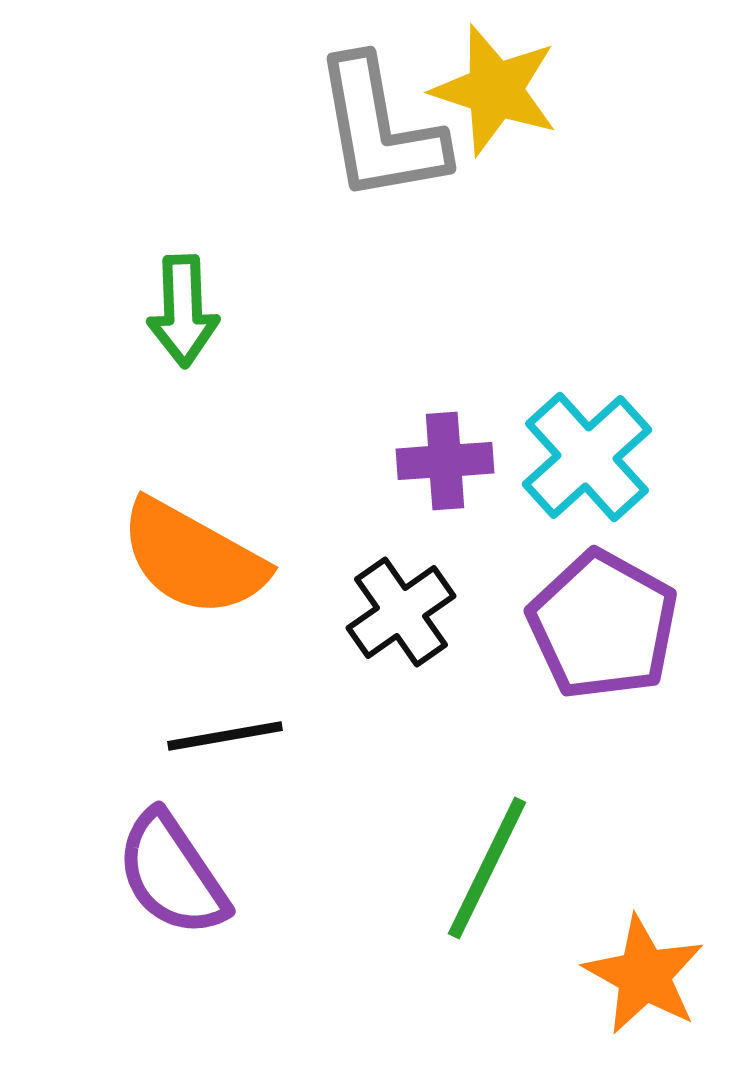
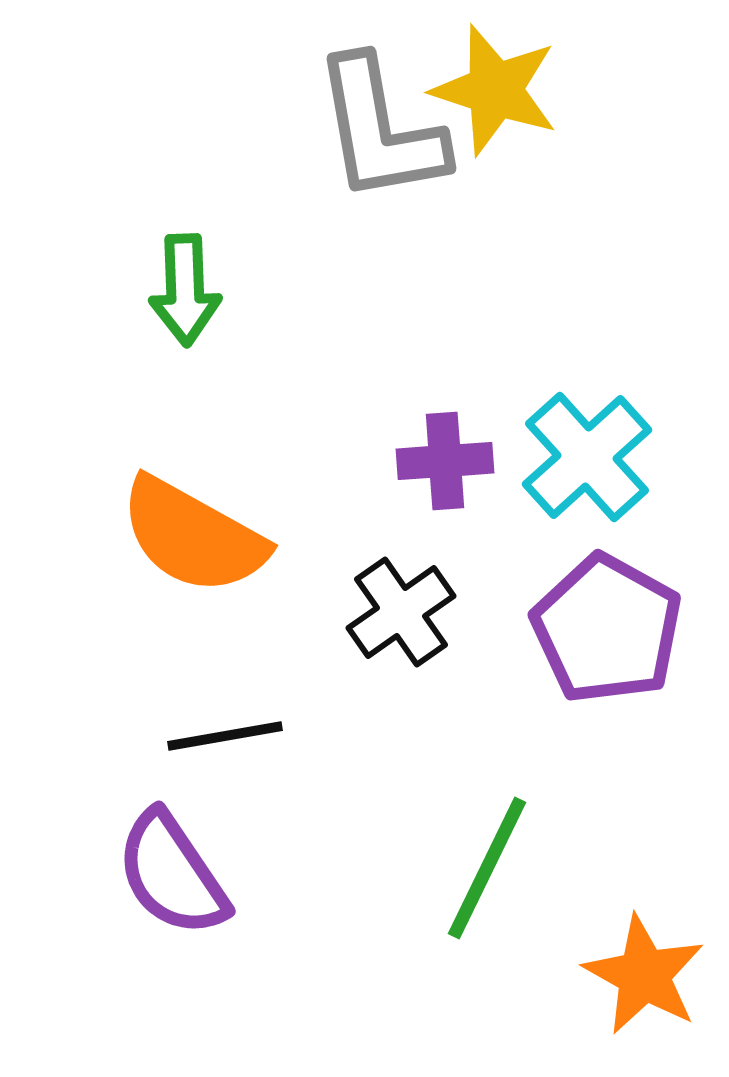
green arrow: moved 2 px right, 21 px up
orange semicircle: moved 22 px up
purple pentagon: moved 4 px right, 4 px down
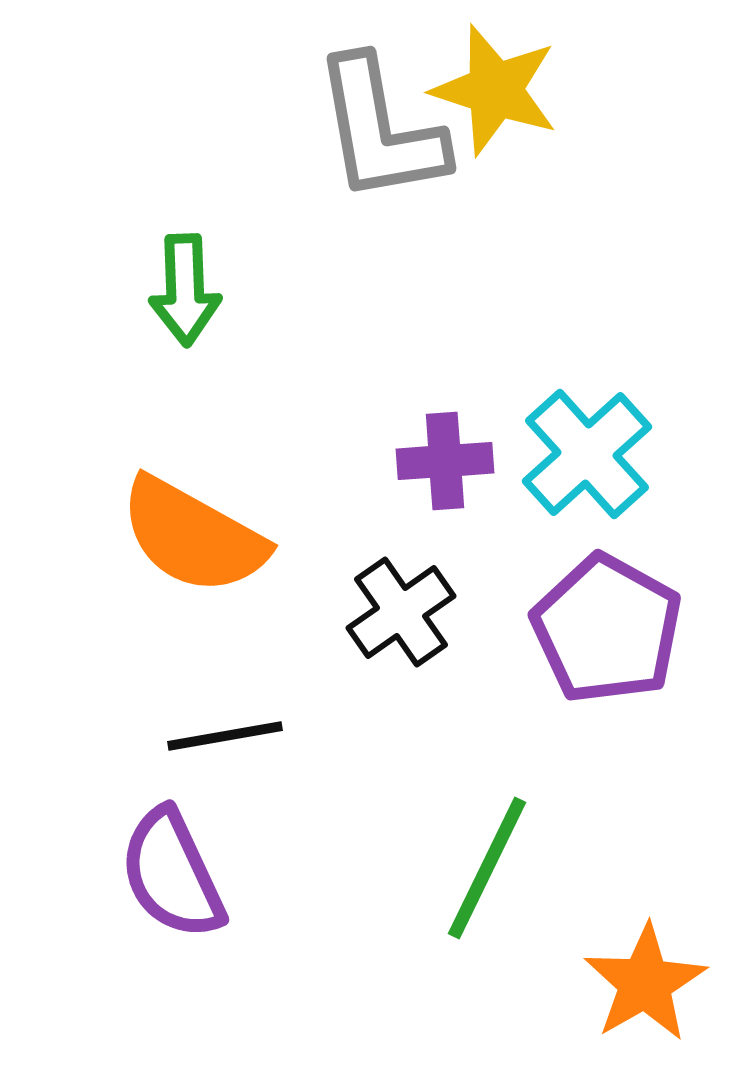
cyan cross: moved 3 px up
purple semicircle: rotated 9 degrees clockwise
orange star: moved 1 px right, 8 px down; rotated 13 degrees clockwise
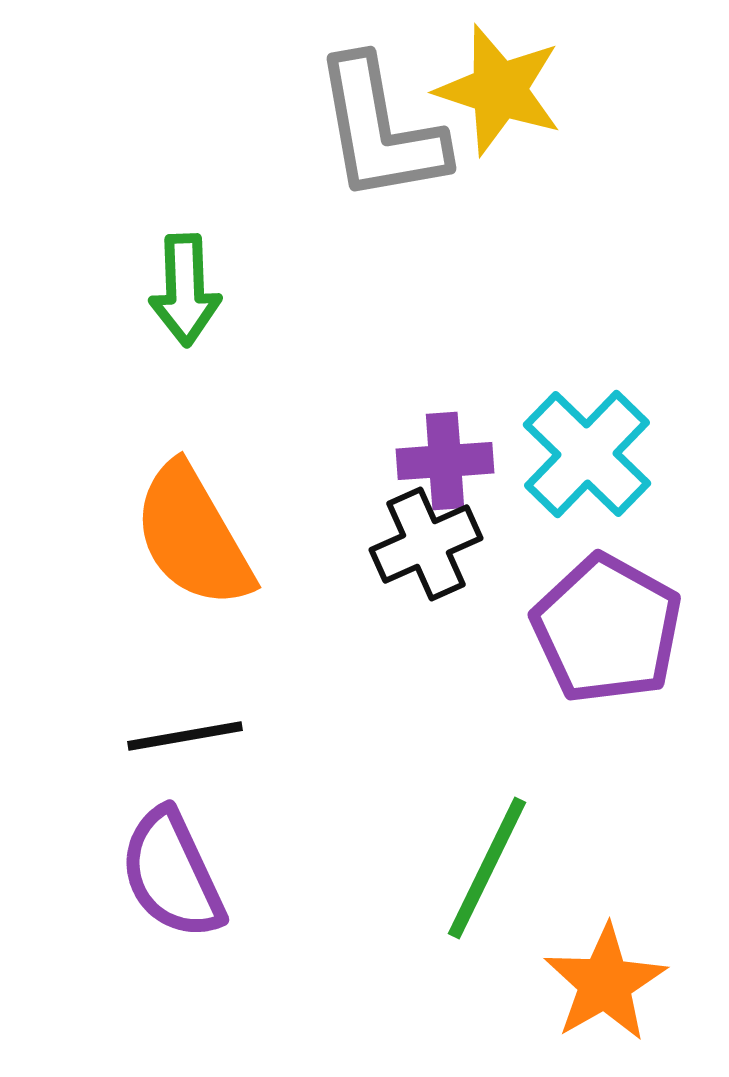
yellow star: moved 4 px right
cyan cross: rotated 4 degrees counterclockwise
orange semicircle: rotated 31 degrees clockwise
black cross: moved 25 px right, 68 px up; rotated 11 degrees clockwise
black line: moved 40 px left
orange star: moved 40 px left
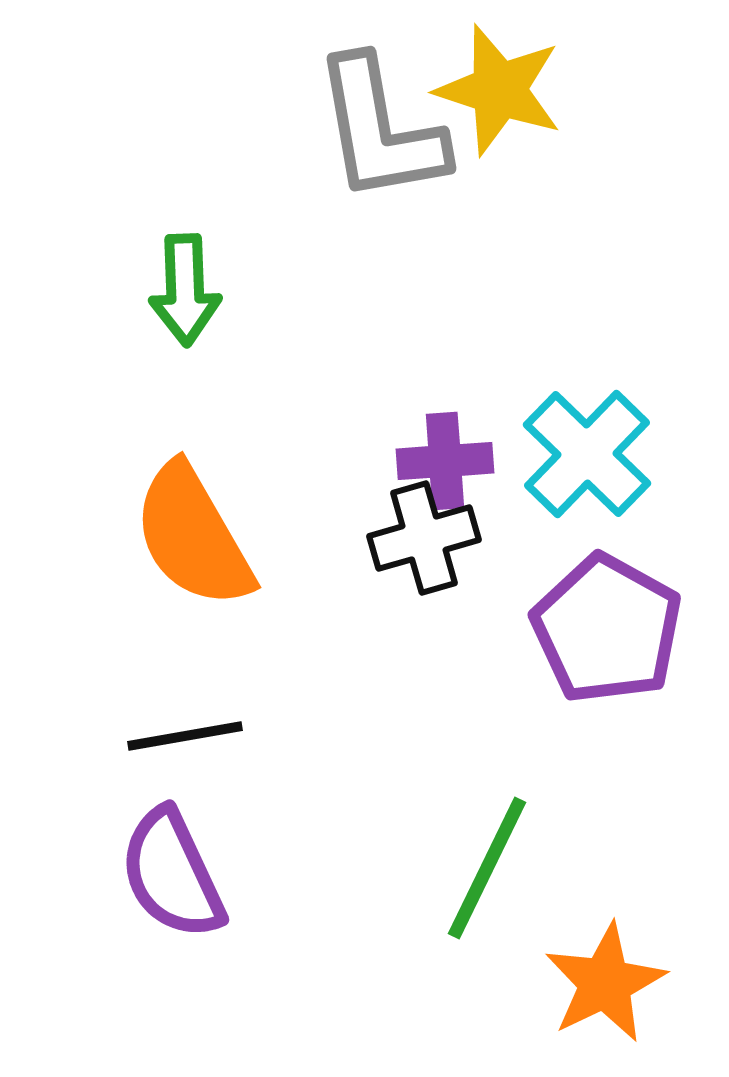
black cross: moved 2 px left, 6 px up; rotated 8 degrees clockwise
orange star: rotated 4 degrees clockwise
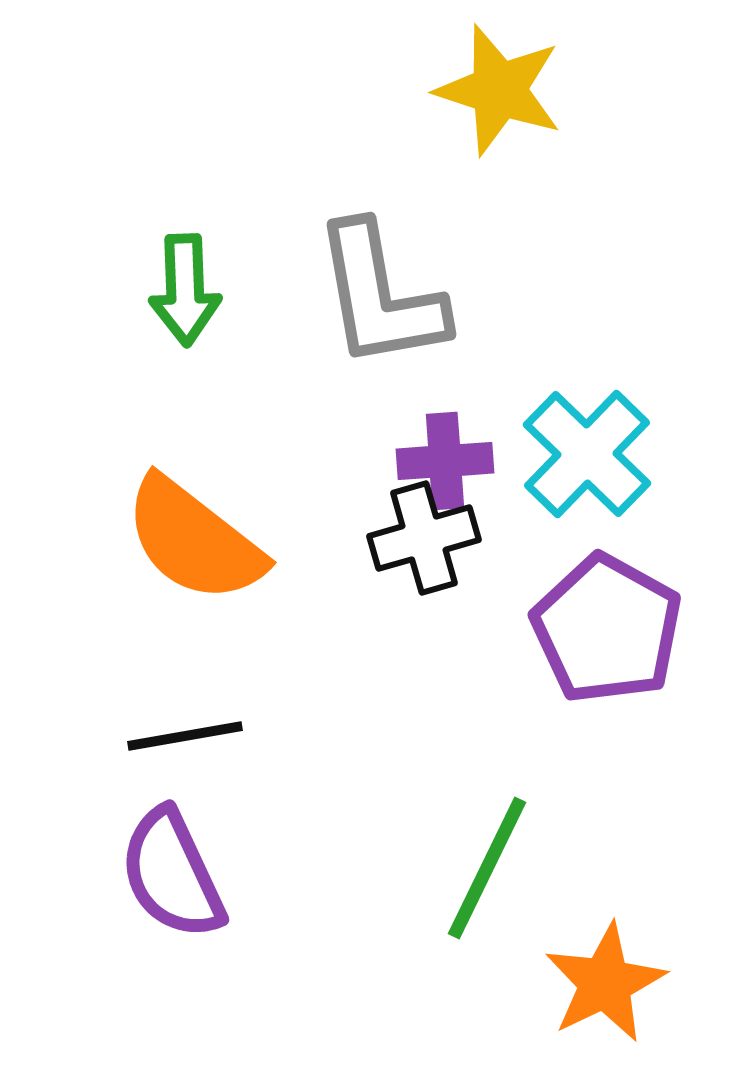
gray L-shape: moved 166 px down
orange semicircle: moved 1 px right, 4 px down; rotated 22 degrees counterclockwise
